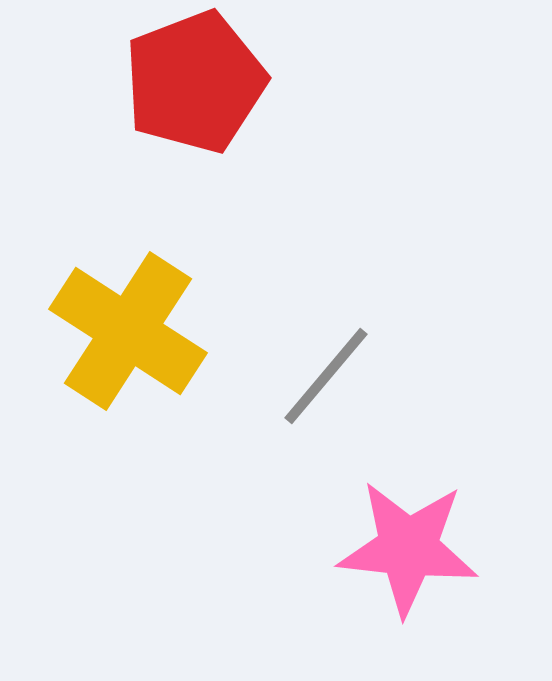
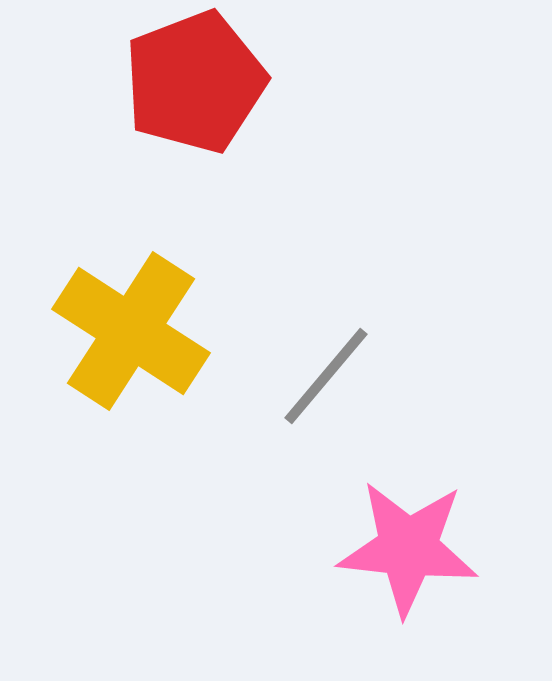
yellow cross: moved 3 px right
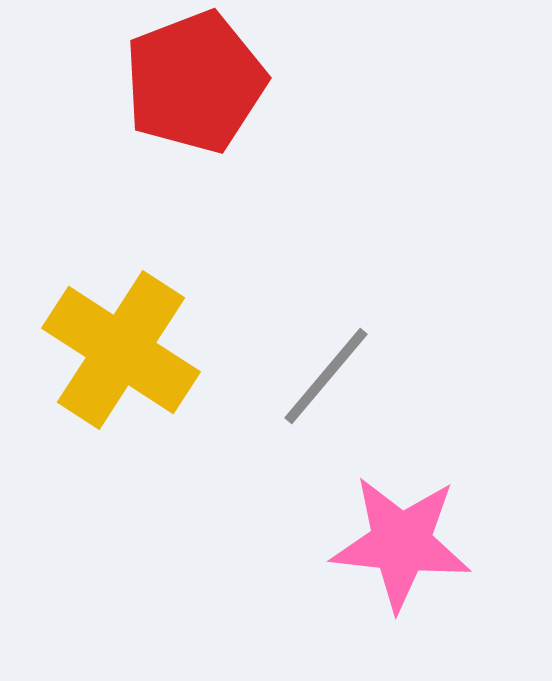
yellow cross: moved 10 px left, 19 px down
pink star: moved 7 px left, 5 px up
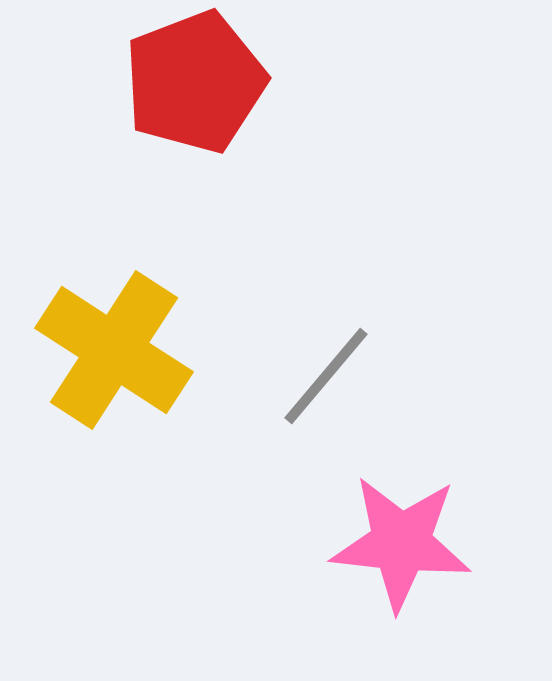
yellow cross: moved 7 px left
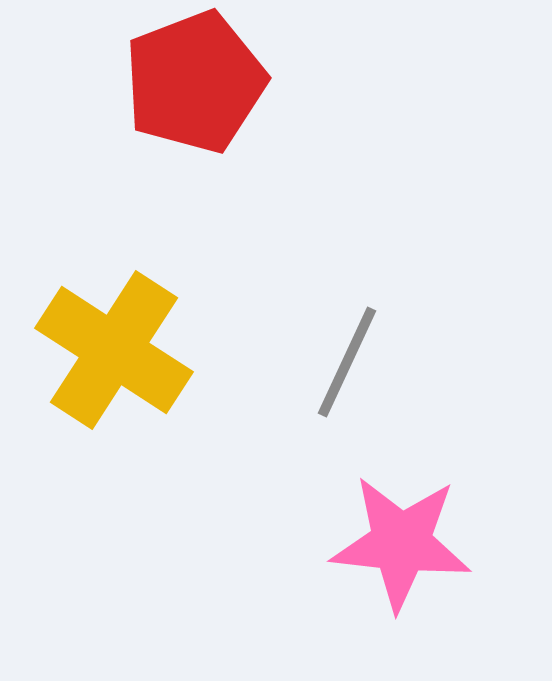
gray line: moved 21 px right, 14 px up; rotated 15 degrees counterclockwise
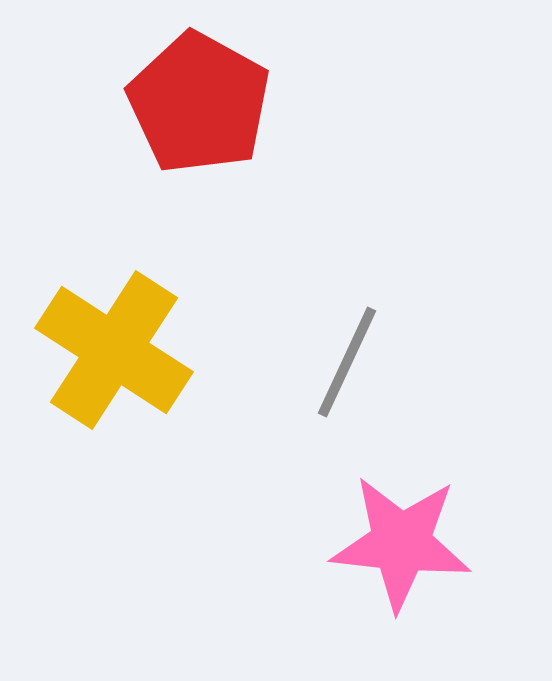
red pentagon: moved 4 px right, 21 px down; rotated 22 degrees counterclockwise
